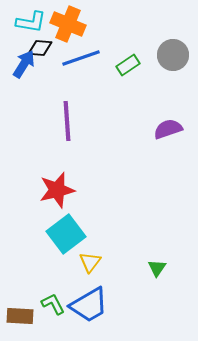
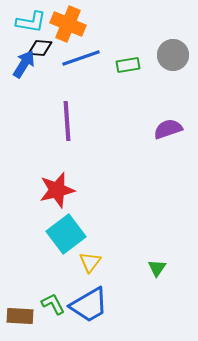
green rectangle: rotated 25 degrees clockwise
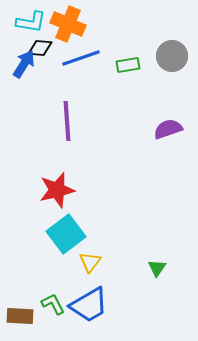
gray circle: moved 1 px left, 1 px down
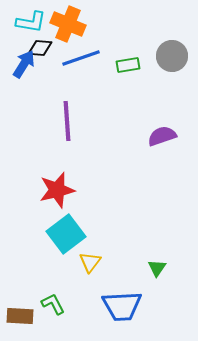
purple semicircle: moved 6 px left, 7 px down
blue trapezoid: moved 33 px right, 1 px down; rotated 27 degrees clockwise
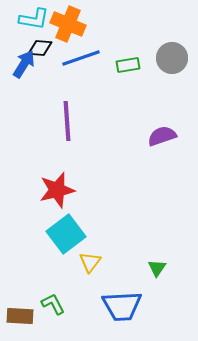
cyan L-shape: moved 3 px right, 3 px up
gray circle: moved 2 px down
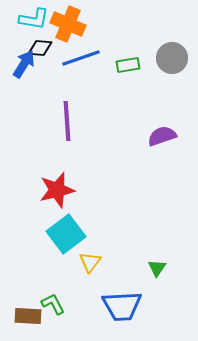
brown rectangle: moved 8 px right
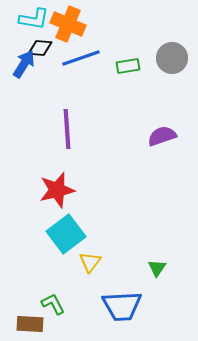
green rectangle: moved 1 px down
purple line: moved 8 px down
brown rectangle: moved 2 px right, 8 px down
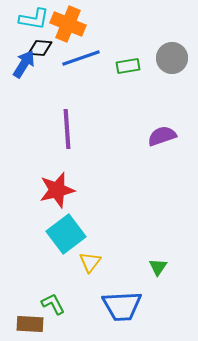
green triangle: moved 1 px right, 1 px up
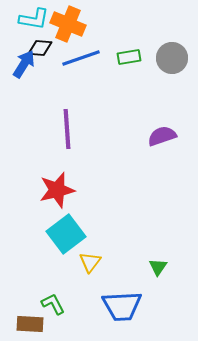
green rectangle: moved 1 px right, 9 px up
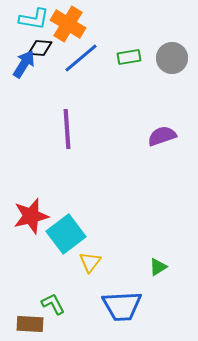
orange cross: rotated 8 degrees clockwise
blue line: rotated 21 degrees counterclockwise
red star: moved 26 px left, 26 px down
green triangle: rotated 24 degrees clockwise
